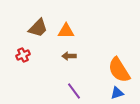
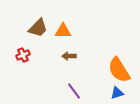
orange triangle: moved 3 px left
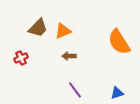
orange triangle: rotated 24 degrees counterclockwise
red cross: moved 2 px left, 3 px down
orange semicircle: moved 28 px up
purple line: moved 1 px right, 1 px up
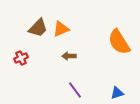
orange triangle: moved 2 px left, 2 px up
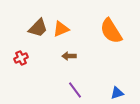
orange semicircle: moved 8 px left, 11 px up
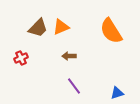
orange triangle: moved 2 px up
purple line: moved 1 px left, 4 px up
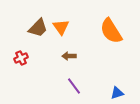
orange triangle: rotated 42 degrees counterclockwise
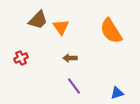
brown trapezoid: moved 8 px up
brown arrow: moved 1 px right, 2 px down
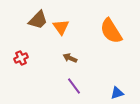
brown arrow: rotated 24 degrees clockwise
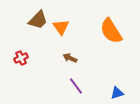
purple line: moved 2 px right
